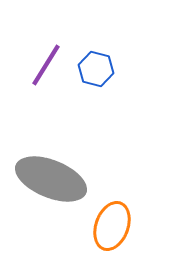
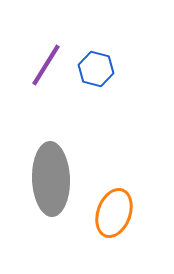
gray ellipse: rotated 66 degrees clockwise
orange ellipse: moved 2 px right, 13 px up
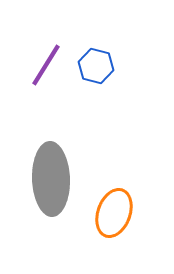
blue hexagon: moved 3 px up
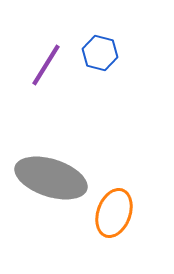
blue hexagon: moved 4 px right, 13 px up
gray ellipse: moved 1 px up; rotated 70 degrees counterclockwise
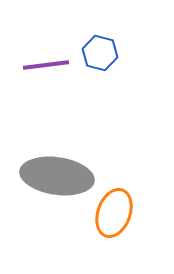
purple line: rotated 51 degrees clockwise
gray ellipse: moved 6 px right, 2 px up; rotated 10 degrees counterclockwise
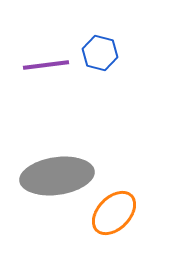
gray ellipse: rotated 16 degrees counterclockwise
orange ellipse: rotated 24 degrees clockwise
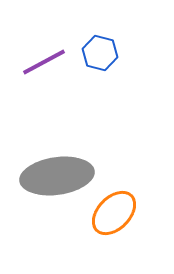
purple line: moved 2 px left, 3 px up; rotated 21 degrees counterclockwise
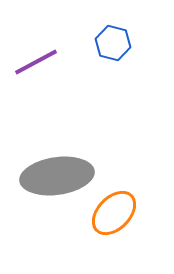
blue hexagon: moved 13 px right, 10 px up
purple line: moved 8 px left
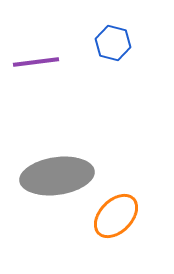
purple line: rotated 21 degrees clockwise
orange ellipse: moved 2 px right, 3 px down
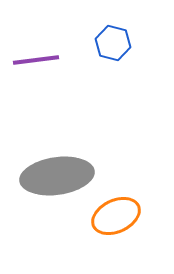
purple line: moved 2 px up
orange ellipse: rotated 21 degrees clockwise
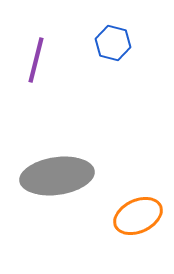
purple line: rotated 69 degrees counterclockwise
orange ellipse: moved 22 px right
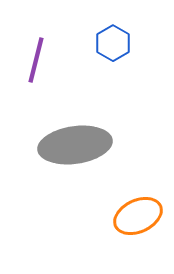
blue hexagon: rotated 16 degrees clockwise
gray ellipse: moved 18 px right, 31 px up
